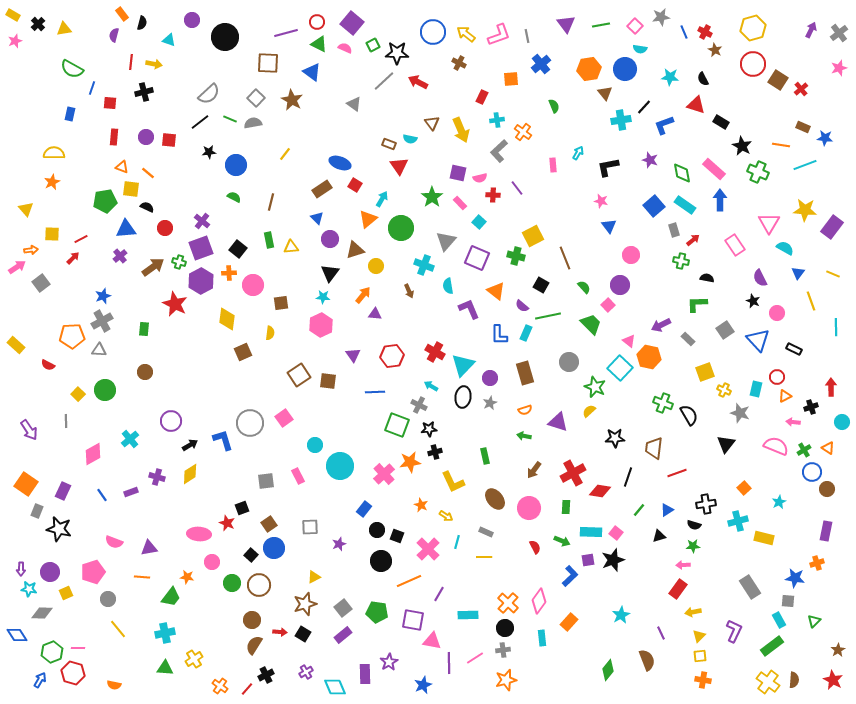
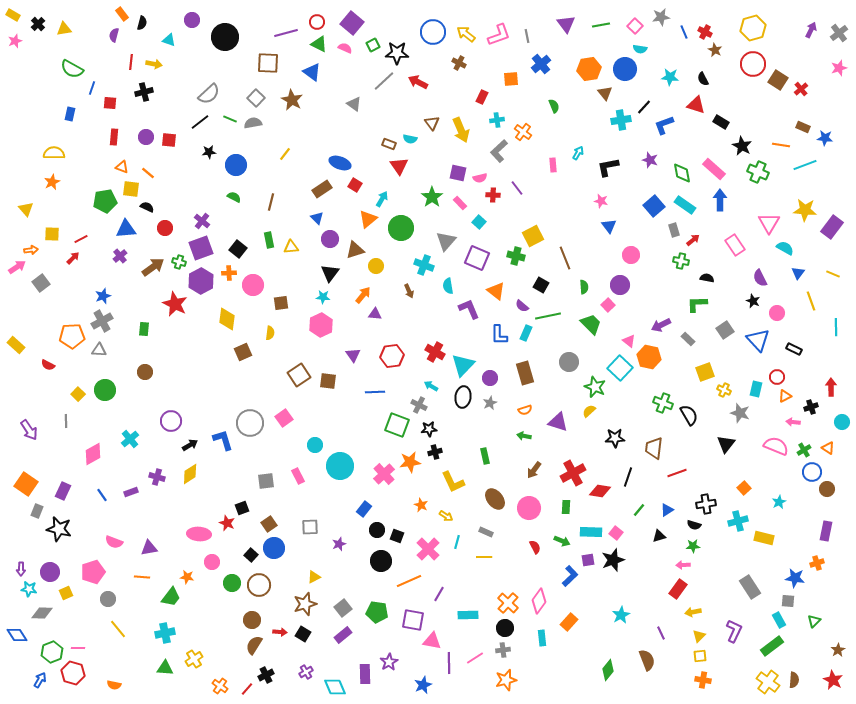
green semicircle at (584, 287): rotated 40 degrees clockwise
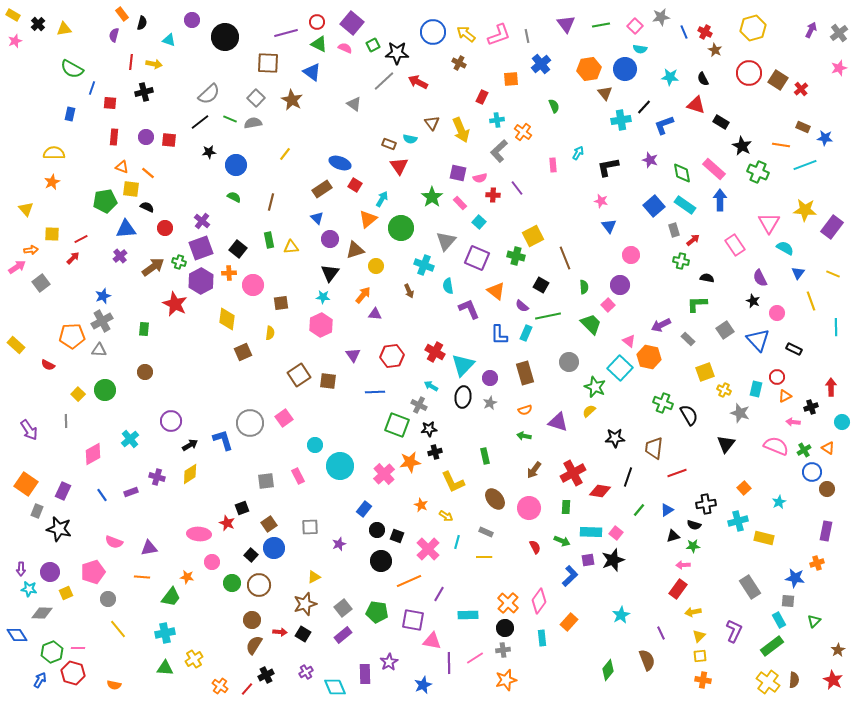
red circle at (753, 64): moved 4 px left, 9 px down
black triangle at (659, 536): moved 14 px right
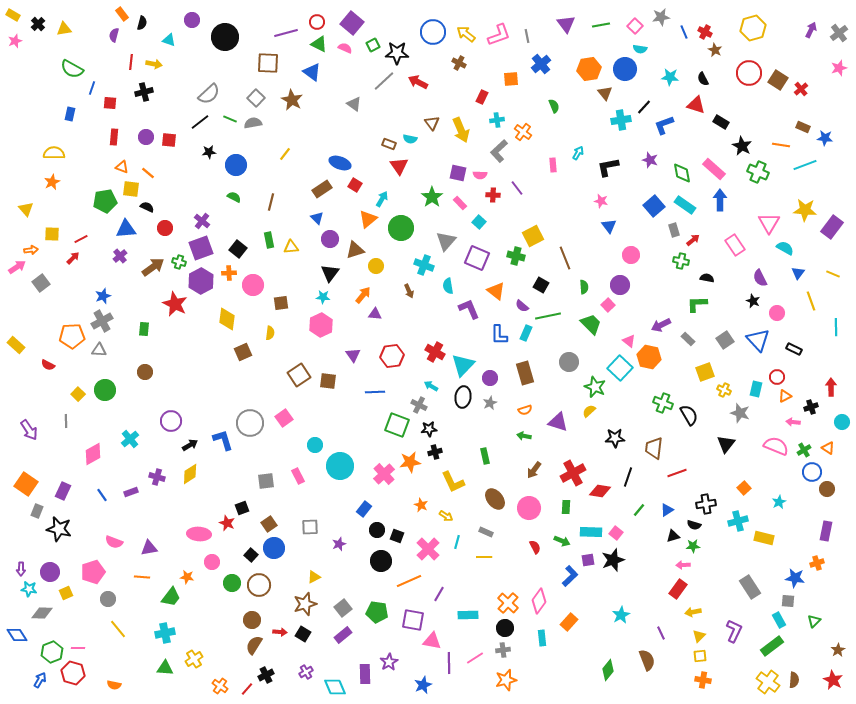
pink semicircle at (480, 178): moved 3 px up; rotated 16 degrees clockwise
gray square at (725, 330): moved 10 px down
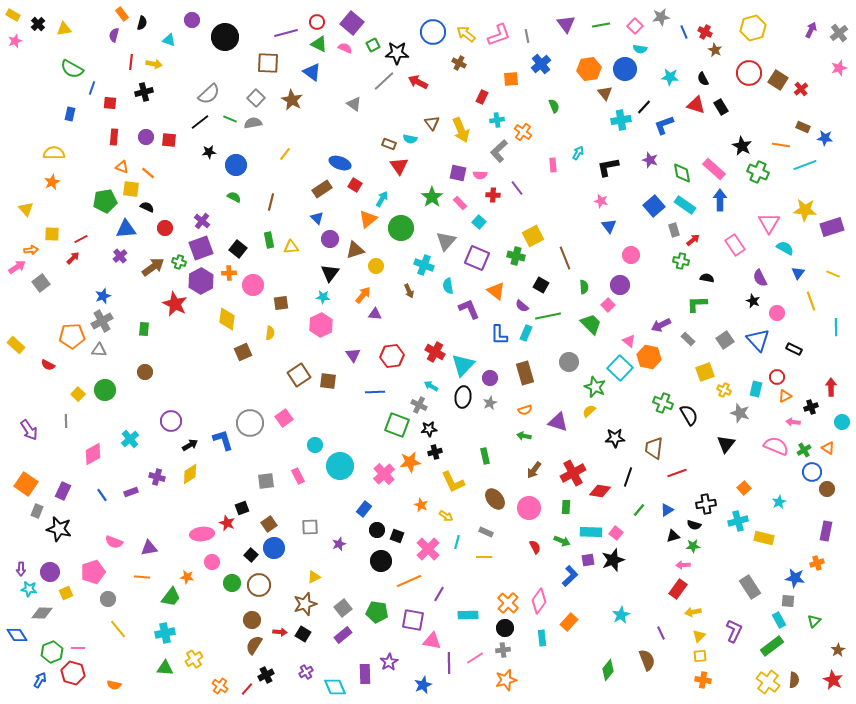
black rectangle at (721, 122): moved 15 px up; rotated 28 degrees clockwise
purple rectangle at (832, 227): rotated 35 degrees clockwise
pink ellipse at (199, 534): moved 3 px right; rotated 10 degrees counterclockwise
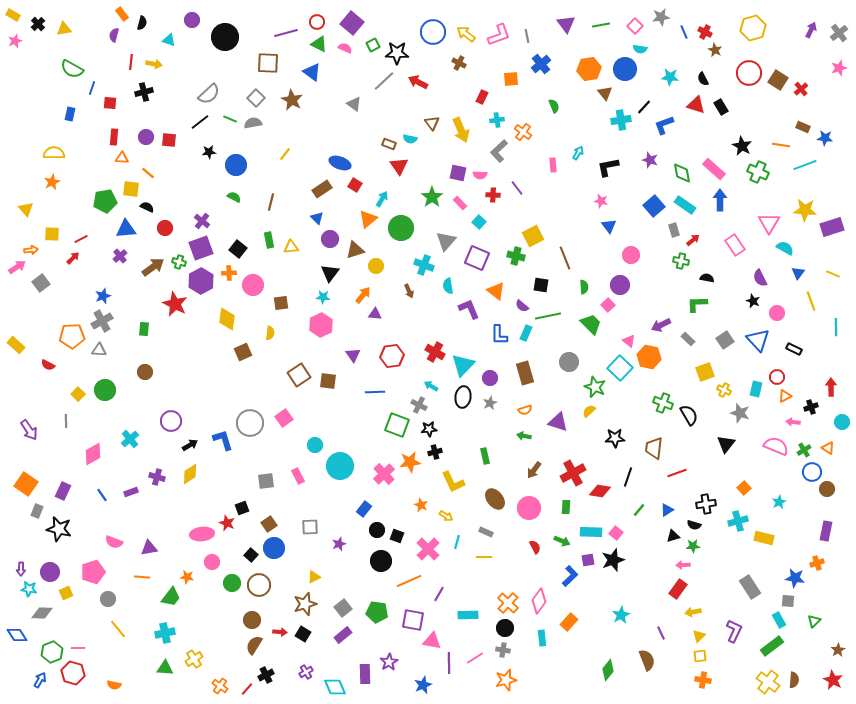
orange triangle at (122, 167): moved 9 px up; rotated 16 degrees counterclockwise
black square at (541, 285): rotated 21 degrees counterclockwise
gray cross at (503, 650): rotated 16 degrees clockwise
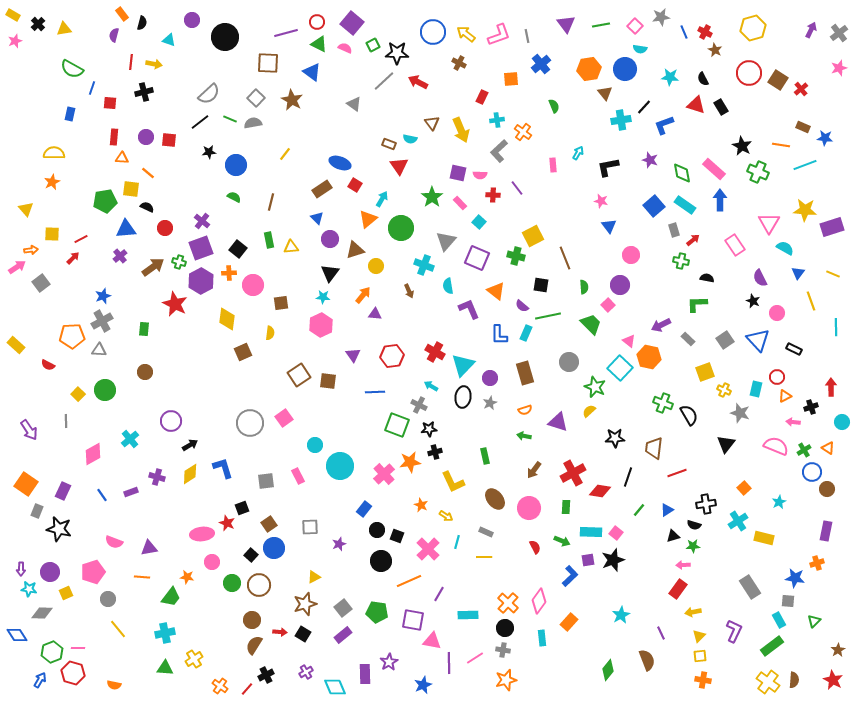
blue L-shape at (223, 440): moved 28 px down
cyan cross at (738, 521): rotated 18 degrees counterclockwise
